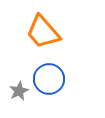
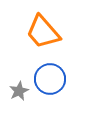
blue circle: moved 1 px right
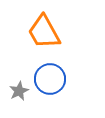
orange trapezoid: moved 1 px right; rotated 12 degrees clockwise
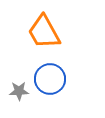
gray star: rotated 24 degrees clockwise
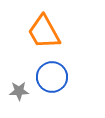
blue circle: moved 2 px right, 2 px up
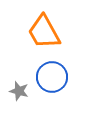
gray star: rotated 18 degrees clockwise
